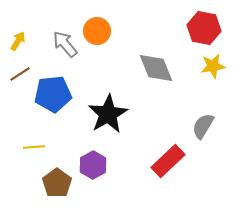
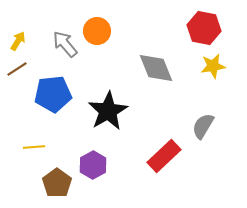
brown line: moved 3 px left, 5 px up
black star: moved 3 px up
red rectangle: moved 4 px left, 5 px up
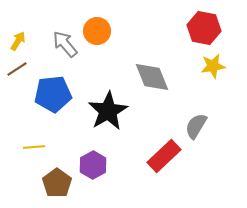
gray diamond: moved 4 px left, 9 px down
gray semicircle: moved 7 px left
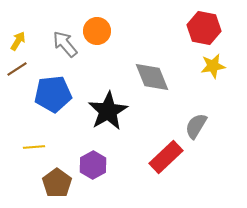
red rectangle: moved 2 px right, 1 px down
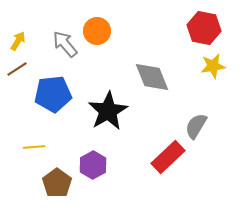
red rectangle: moved 2 px right
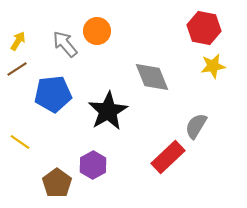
yellow line: moved 14 px left, 5 px up; rotated 40 degrees clockwise
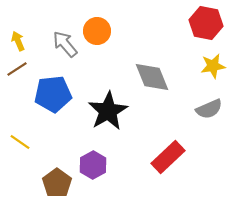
red hexagon: moved 2 px right, 5 px up
yellow arrow: rotated 54 degrees counterclockwise
gray semicircle: moved 13 px right, 17 px up; rotated 144 degrees counterclockwise
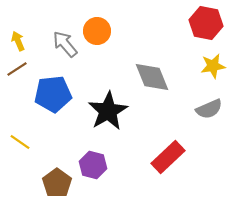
purple hexagon: rotated 16 degrees counterclockwise
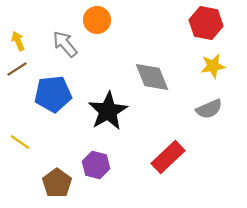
orange circle: moved 11 px up
purple hexagon: moved 3 px right
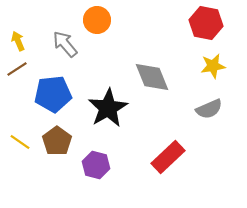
black star: moved 3 px up
brown pentagon: moved 42 px up
